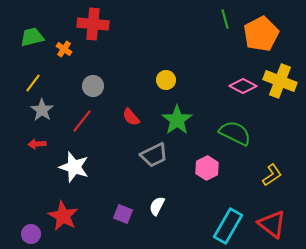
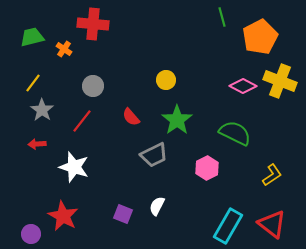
green line: moved 3 px left, 2 px up
orange pentagon: moved 1 px left, 3 px down
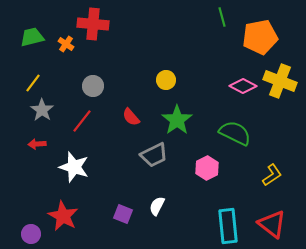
orange pentagon: rotated 16 degrees clockwise
orange cross: moved 2 px right, 5 px up
cyan rectangle: rotated 36 degrees counterclockwise
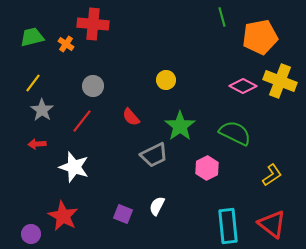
green star: moved 3 px right, 6 px down
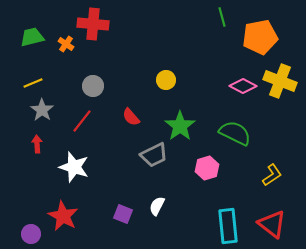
yellow line: rotated 30 degrees clockwise
red arrow: rotated 90 degrees clockwise
pink hexagon: rotated 10 degrees clockwise
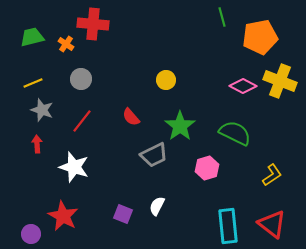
gray circle: moved 12 px left, 7 px up
gray star: rotated 15 degrees counterclockwise
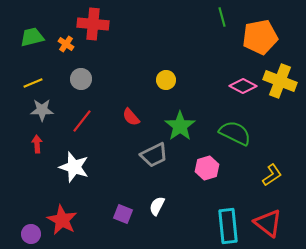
gray star: rotated 20 degrees counterclockwise
red star: moved 1 px left, 4 px down
red triangle: moved 4 px left, 1 px up
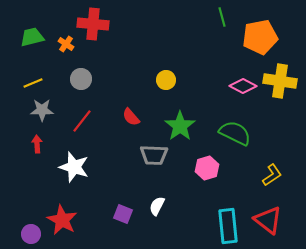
yellow cross: rotated 12 degrees counterclockwise
gray trapezoid: rotated 28 degrees clockwise
red triangle: moved 3 px up
